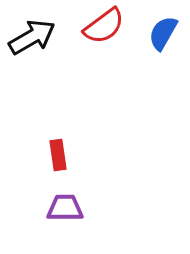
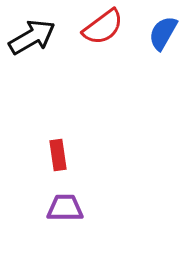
red semicircle: moved 1 px left, 1 px down
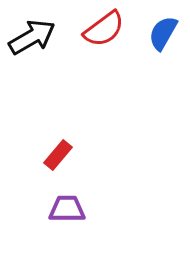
red semicircle: moved 1 px right, 2 px down
red rectangle: rotated 48 degrees clockwise
purple trapezoid: moved 2 px right, 1 px down
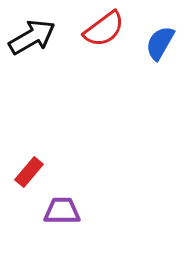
blue semicircle: moved 3 px left, 10 px down
red rectangle: moved 29 px left, 17 px down
purple trapezoid: moved 5 px left, 2 px down
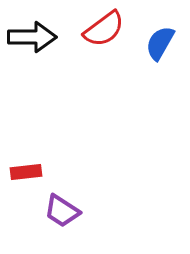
black arrow: rotated 30 degrees clockwise
red rectangle: moved 3 px left; rotated 44 degrees clockwise
purple trapezoid: rotated 147 degrees counterclockwise
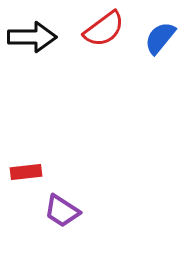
blue semicircle: moved 5 px up; rotated 9 degrees clockwise
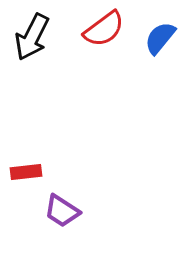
black arrow: rotated 117 degrees clockwise
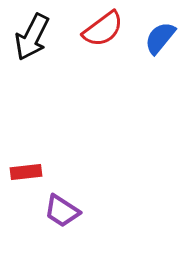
red semicircle: moved 1 px left
